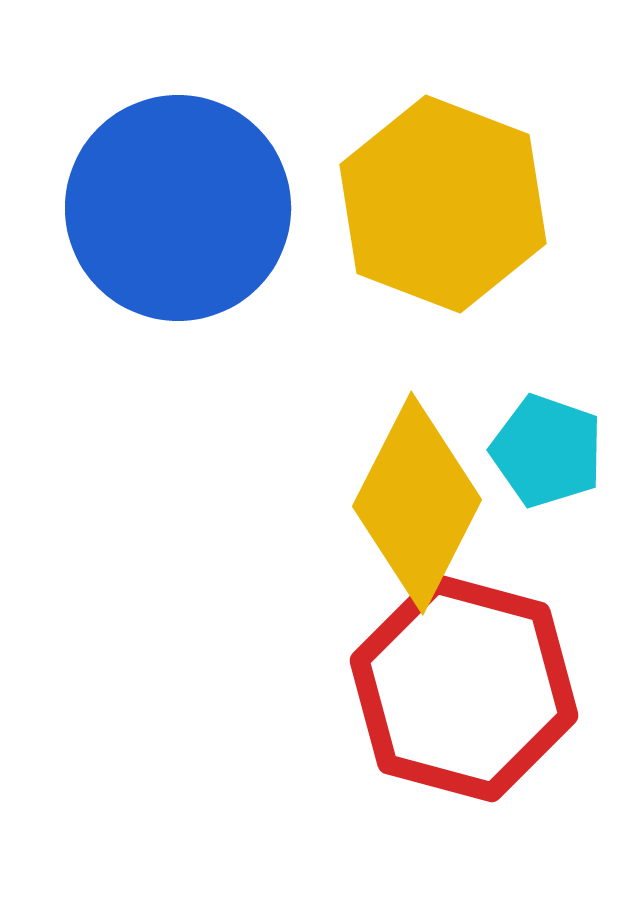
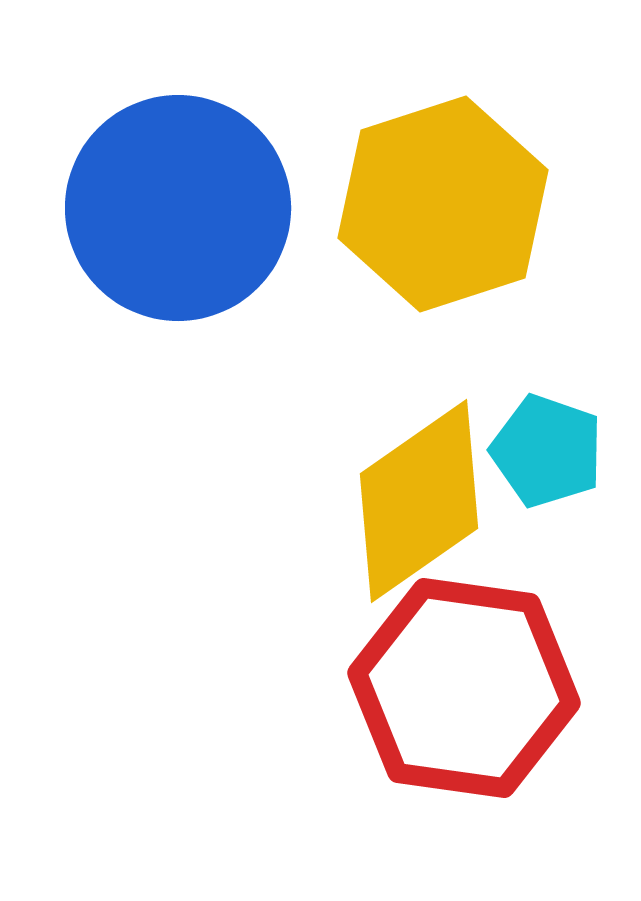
yellow hexagon: rotated 21 degrees clockwise
yellow diamond: moved 2 px right, 2 px up; rotated 28 degrees clockwise
red hexagon: rotated 7 degrees counterclockwise
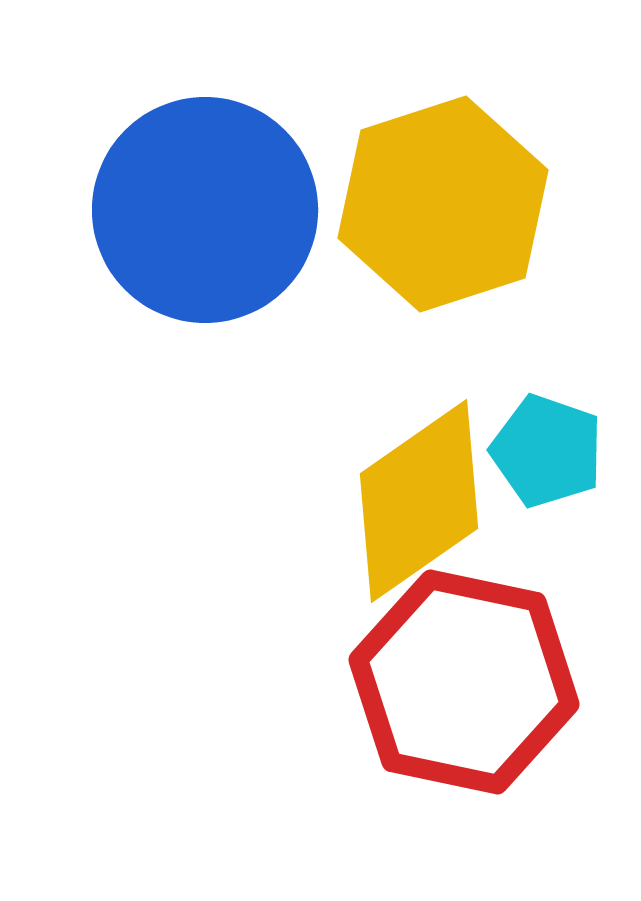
blue circle: moved 27 px right, 2 px down
red hexagon: moved 6 px up; rotated 4 degrees clockwise
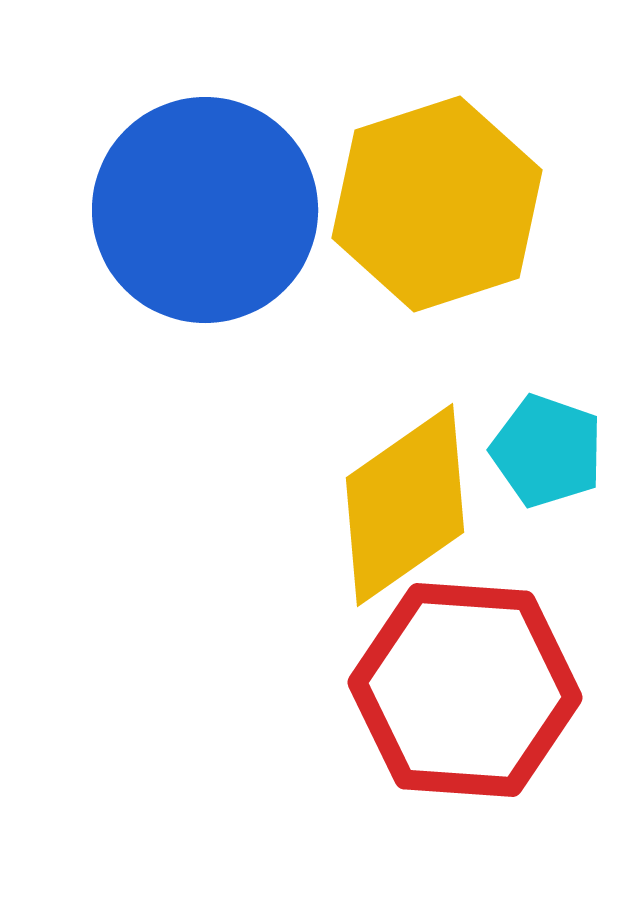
yellow hexagon: moved 6 px left
yellow diamond: moved 14 px left, 4 px down
red hexagon: moved 1 px right, 8 px down; rotated 8 degrees counterclockwise
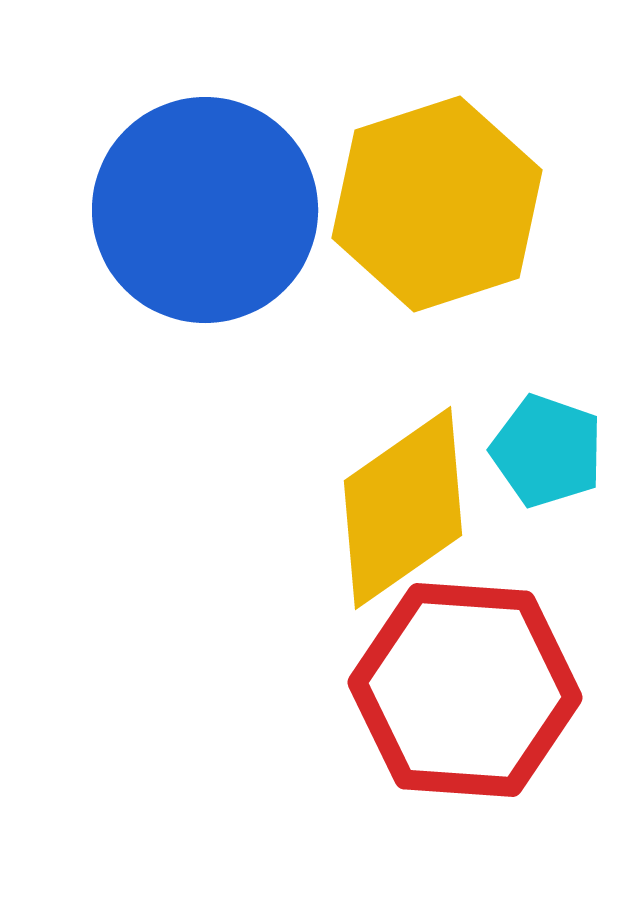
yellow diamond: moved 2 px left, 3 px down
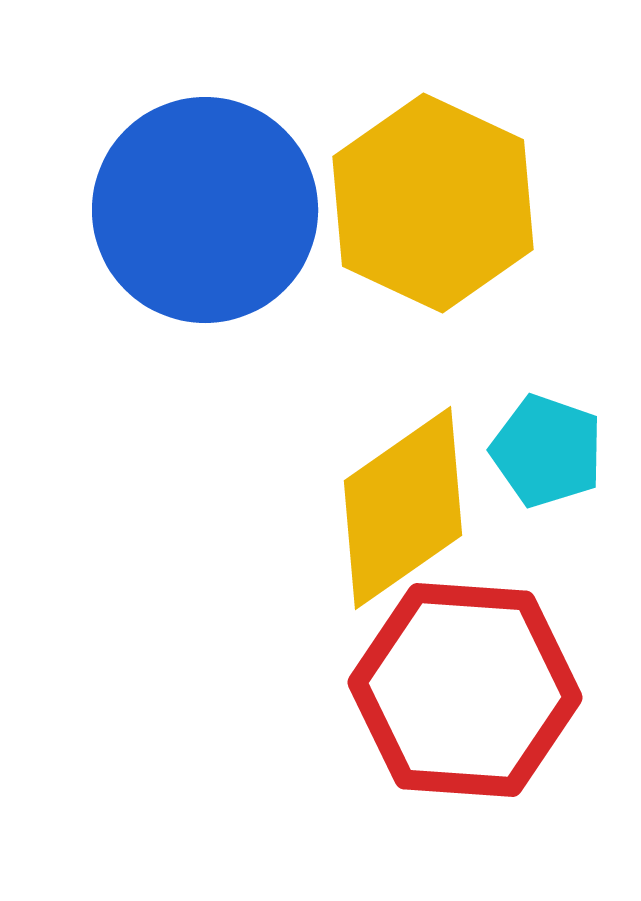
yellow hexagon: moved 4 px left, 1 px up; rotated 17 degrees counterclockwise
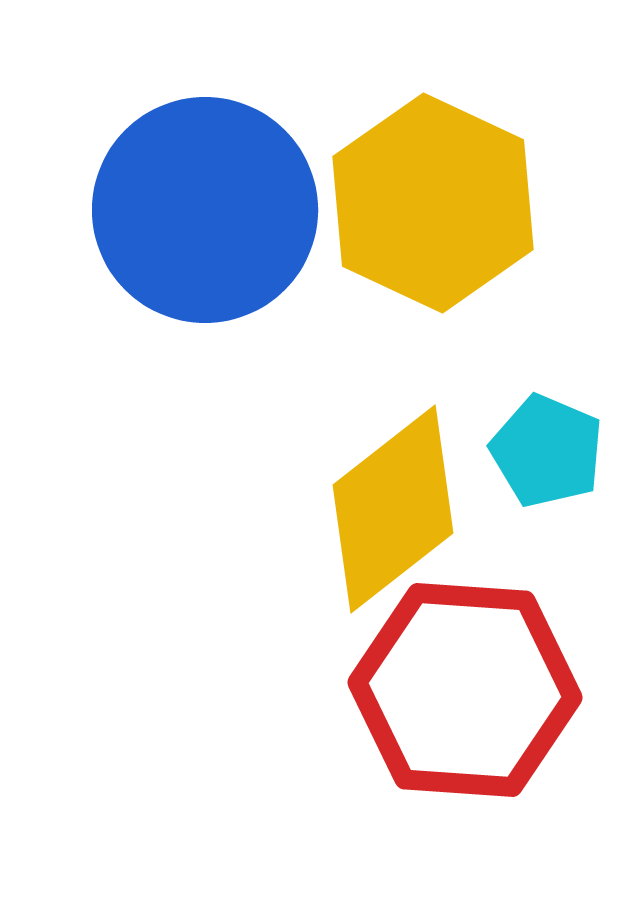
cyan pentagon: rotated 4 degrees clockwise
yellow diamond: moved 10 px left, 1 px down; rotated 3 degrees counterclockwise
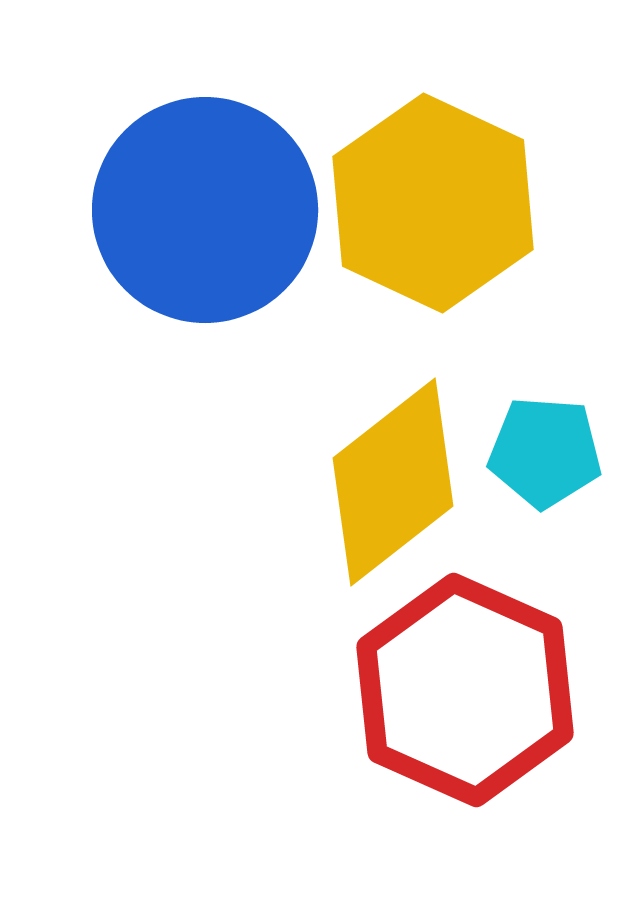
cyan pentagon: moved 2 px left, 1 px down; rotated 19 degrees counterclockwise
yellow diamond: moved 27 px up
red hexagon: rotated 20 degrees clockwise
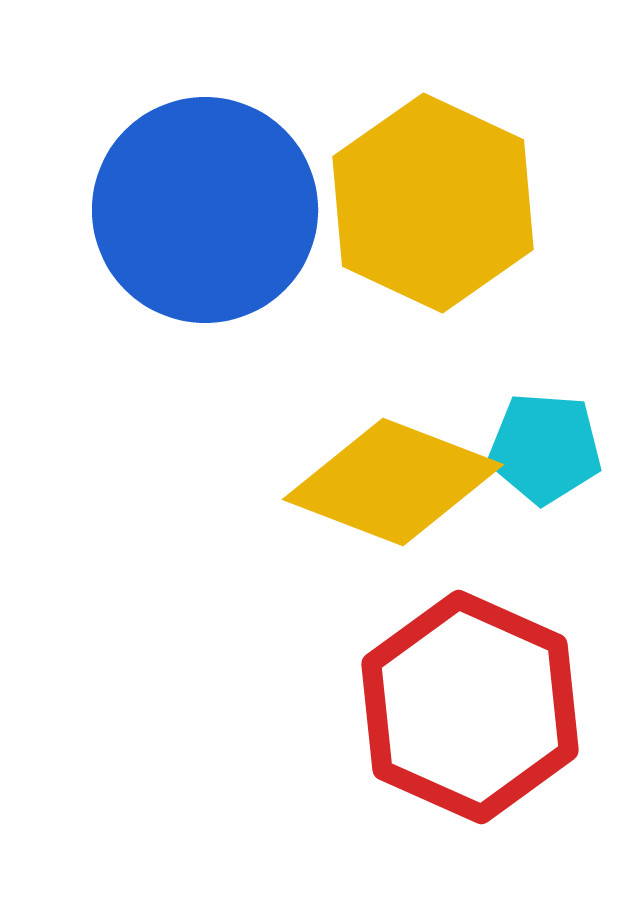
cyan pentagon: moved 4 px up
yellow diamond: rotated 59 degrees clockwise
red hexagon: moved 5 px right, 17 px down
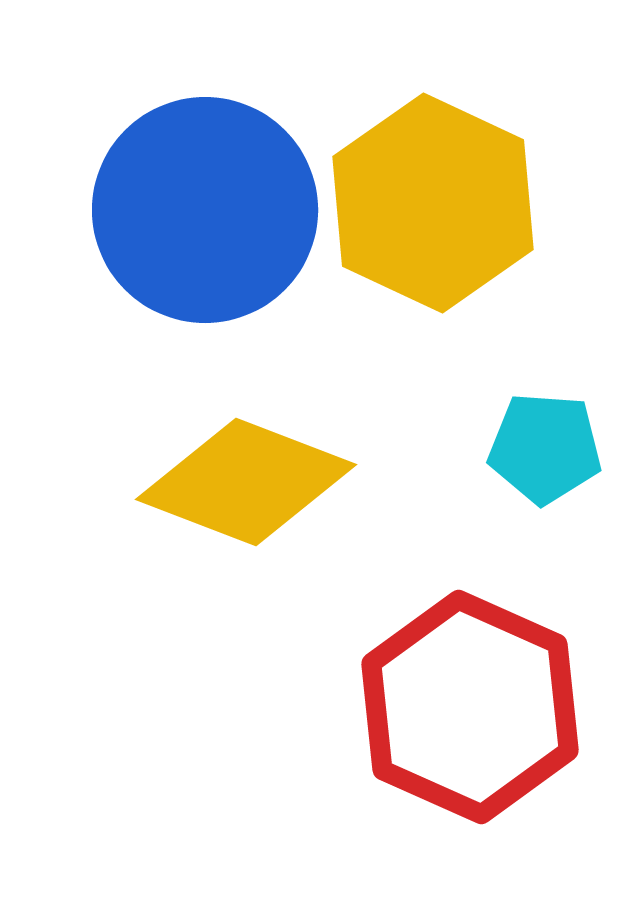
yellow diamond: moved 147 px left
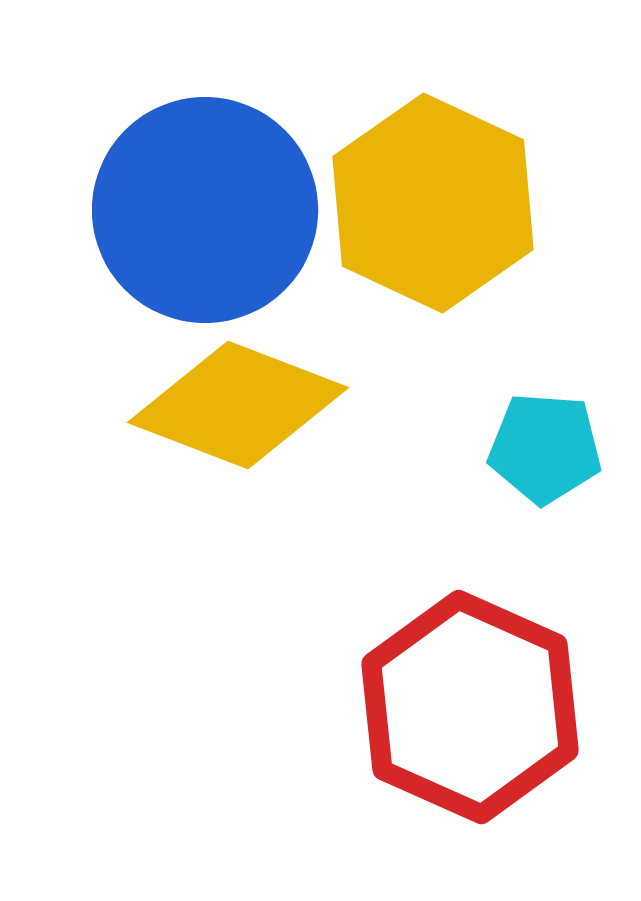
yellow diamond: moved 8 px left, 77 px up
